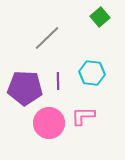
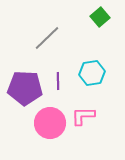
cyan hexagon: rotated 15 degrees counterclockwise
pink circle: moved 1 px right
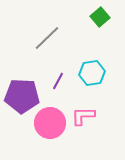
purple line: rotated 30 degrees clockwise
purple pentagon: moved 3 px left, 8 px down
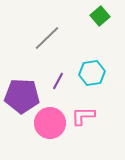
green square: moved 1 px up
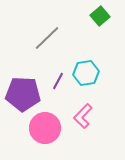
cyan hexagon: moved 6 px left
purple pentagon: moved 1 px right, 2 px up
pink L-shape: rotated 45 degrees counterclockwise
pink circle: moved 5 px left, 5 px down
